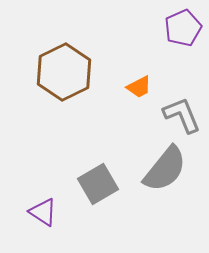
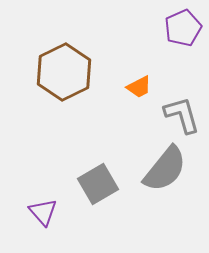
gray L-shape: rotated 6 degrees clockwise
purple triangle: rotated 16 degrees clockwise
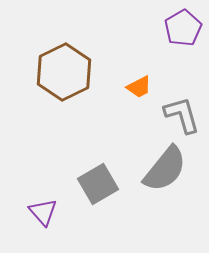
purple pentagon: rotated 6 degrees counterclockwise
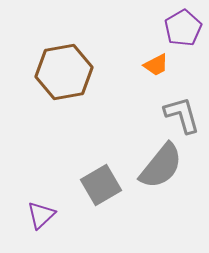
brown hexagon: rotated 16 degrees clockwise
orange trapezoid: moved 17 px right, 22 px up
gray semicircle: moved 4 px left, 3 px up
gray square: moved 3 px right, 1 px down
purple triangle: moved 2 px left, 3 px down; rotated 28 degrees clockwise
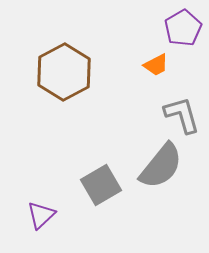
brown hexagon: rotated 18 degrees counterclockwise
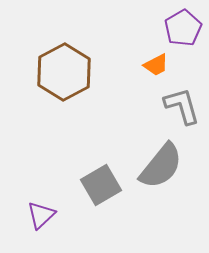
gray L-shape: moved 9 px up
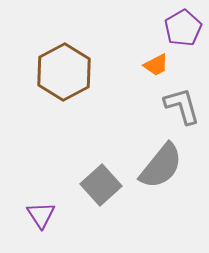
gray square: rotated 12 degrees counterclockwise
purple triangle: rotated 20 degrees counterclockwise
